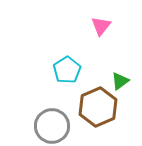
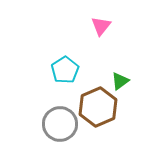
cyan pentagon: moved 2 px left
gray circle: moved 8 px right, 2 px up
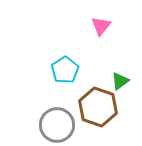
brown hexagon: rotated 18 degrees counterclockwise
gray circle: moved 3 px left, 1 px down
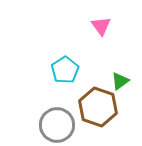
pink triangle: rotated 15 degrees counterclockwise
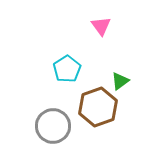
cyan pentagon: moved 2 px right, 1 px up
brown hexagon: rotated 21 degrees clockwise
gray circle: moved 4 px left, 1 px down
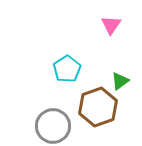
pink triangle: moved 10 px right, 1 px up; rotated 10 degrees clockwise
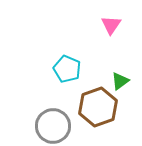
cyan pentagon: rotated 16 degrees counterclockwise
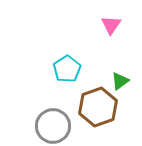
cyan pentagon: rotated 16 degrees clockwise
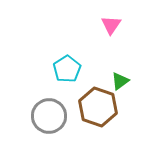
brown hexagon: rotated 21 degrees counterclockwise
gray circle: moved 4 px left, 10 px up
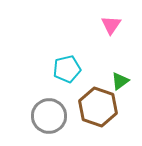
cyan pentagon: rotated 20 degrees clockwise
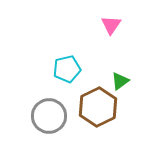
brown hexagon: rotated 15 degrees clockwise
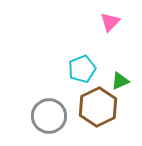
pink triangle: moved 1 px left, 3 px up; rotated 10 degrees clockwise
cyan pentagon: moved 15 px right; rotated 8 degrees counterclockwise
green triangle: rotated 12 degrees clockwise
